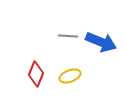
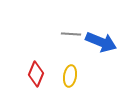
gray line: moved 3 px right, 2 px up
yellow ellipse: rotated 60 degrees counterclockwise
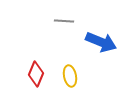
gray line: moved 7 px left, 13 px up
yellow ellipse: rotated 20 degrees counterclockwise
